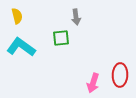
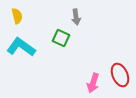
green square: rotated 30 degrees clockwise
red ellipse: rotated 25 degrees counterclockwise
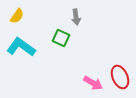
yellow semicircle: rotated 49 degrees clockwise
red ellipse: moved 2 px down
pink arrow: rotated 78 degrees counterclockwise
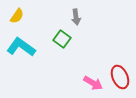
green square: moved 1 px right, 1 px down; rotated 12 degrees clockwise
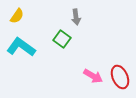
pink arrow: moved 7 px up
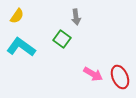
pink arrow: moved 2 px up
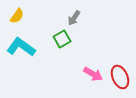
gray arrow: moved 2 px left, 1 px down; rotated 42 degrees clockwise
green square: rotated 24 degrees clockwise
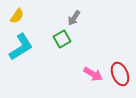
cyan L-shape: rotated 112 degrees clockwise
red ellipse: moved 3 px up
